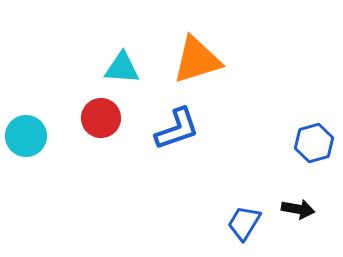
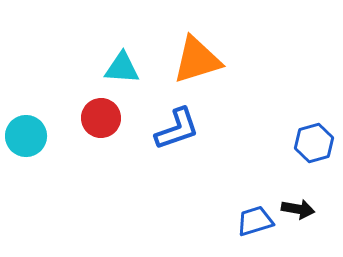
blue trapezoid: moved 11 px right, 2 px up; rotated 42 degrees clockwise
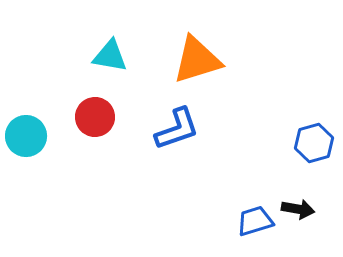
cyan triangle: moved 12 px left, 12 px up; rotated 6 degrees clockwise
red circle: moved 6 px left, 1 px up
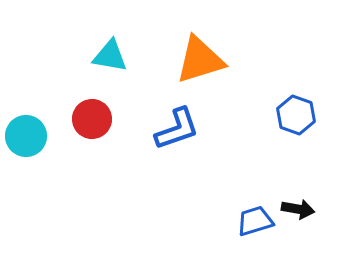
orange triangle: moved 3 px right
red circle: moved 3 px left, 2 px down
blue hexagon: moved 18 px left, 28 px up; rotated 24 degrees counterclockwise
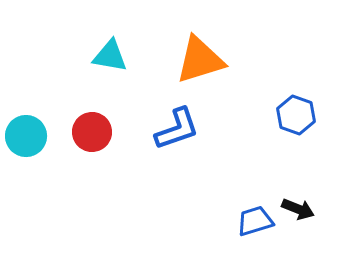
red circle: moved 13 px down
black arrow: rotated 12 degrees clockwise
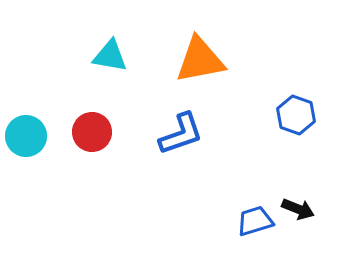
orange triangle: rotated 6 degrees clockwise
blue L-shape: moved 4 px right, 5 px down
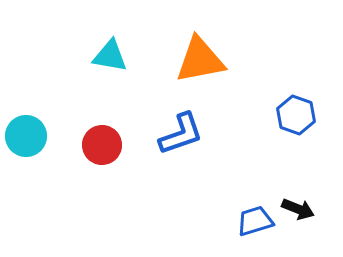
red circle: moved 10 px right, 13 px down
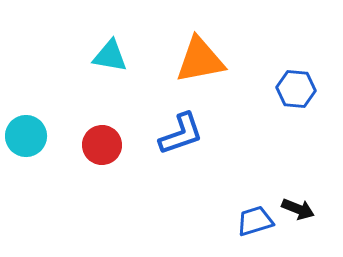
blue hexagon: moved 26 px up; rotated 15 degrees counterclockwise
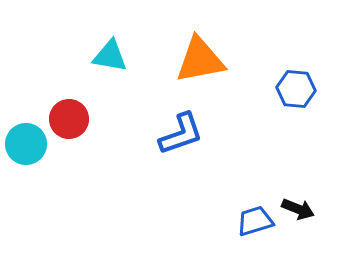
cyan circle: moved 8 px down
red circle: moved 33 px left, 26 px up
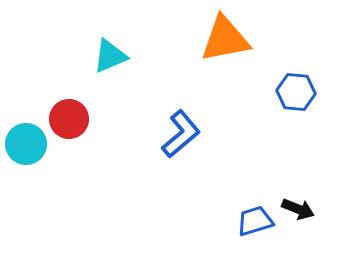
cyan triangle: rotated 33 degrees counterclockwise
orange triangle: moved 25 px right, 21 px up
blue hexagon: moved 3 px down
blue L-shape: rotated 21 degrees counterclockwise
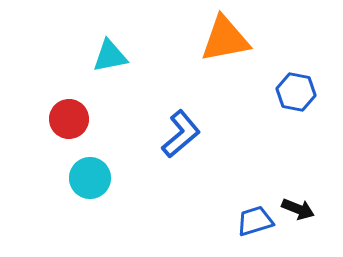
cyan triangle: rotated 12 degrees clockwise
blue hexagon: rotated 6 degrees clockwise
cyan circle: moved 64 px right, 34 px down
